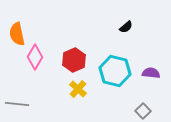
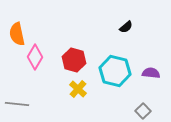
red hexagon: rotated 20 degrees counterclockwise
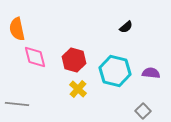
orange semicircle: moved 5 px up
pink diamond: rotated 45 degrees counterclockwise
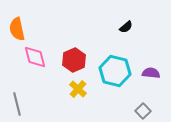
red hexagon: rotated 20 degrees clockwise
gray line: rotated 70 degrees clockwise
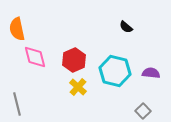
black semicircle: rotated 80 degrees clockwise
yellow cross: moved 2 px up
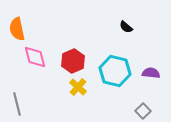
red hexagon: moved 1 px left, 1 px down
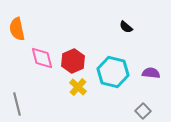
pink diamond: moved 7 px right, 1 px down
cyan hexagon: moved 2 px left, 1 px down
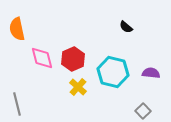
red hexagon: moved 2 px up
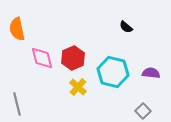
red hexagon: moved 1 px up
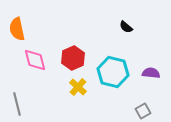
pink diamond: moved 7 px left, 2 px down
gray square: rotated 14 degrees clockwise
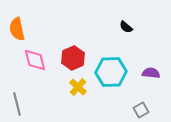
cyan hexagon: moved 2 px left; rotated 16 degrees counterclockwise
gray square: moved 2 px left, 1 px up
